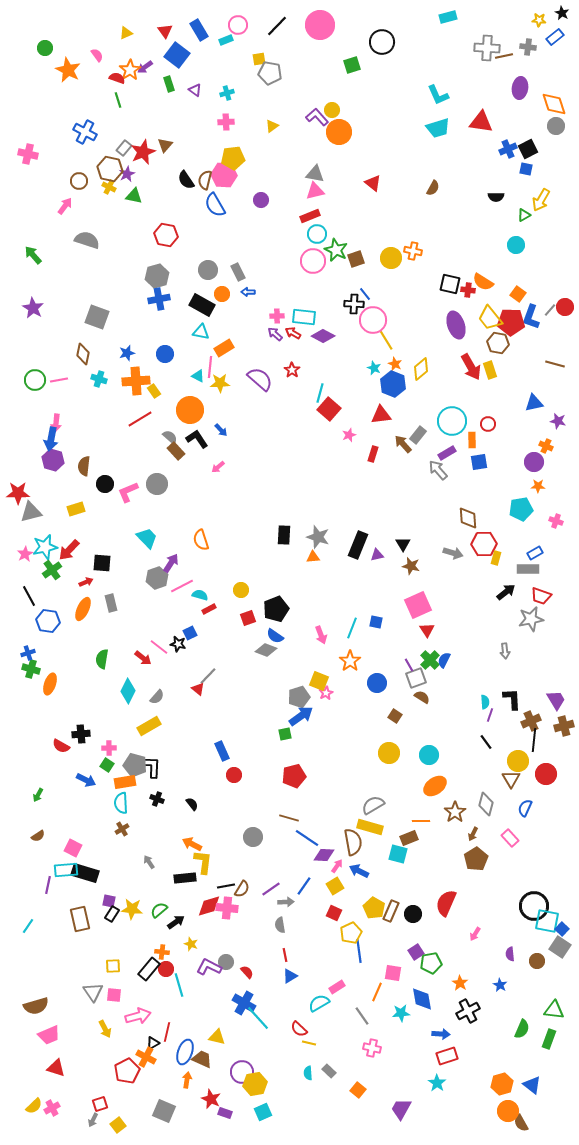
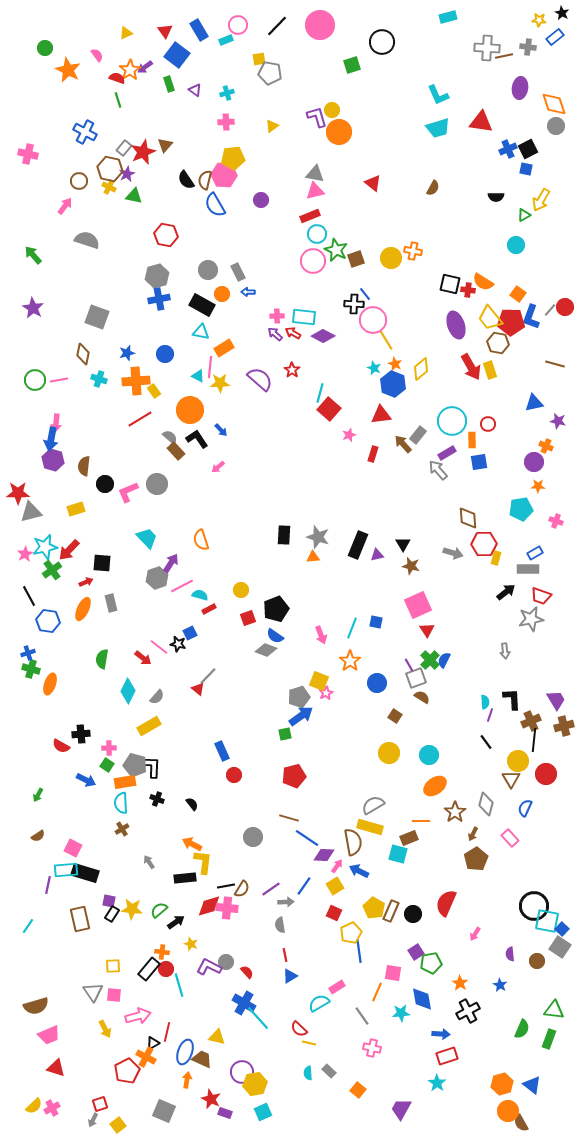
purple L-shape at (317, 117): rotated 25 degrees clockwise
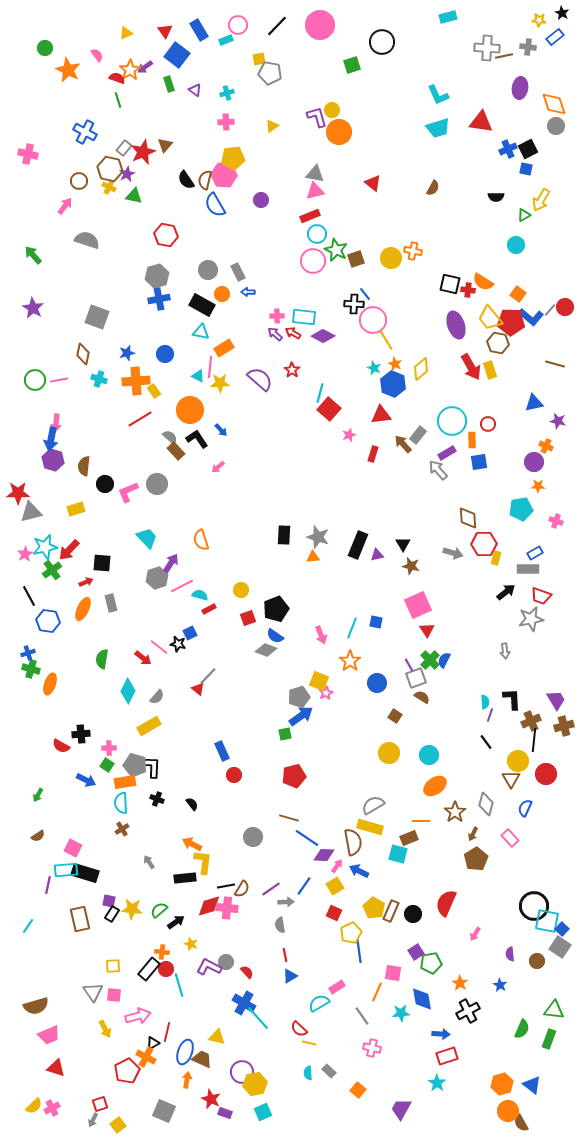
blue L-shape at (531, 317): rotated 70 degrees counterclockwise
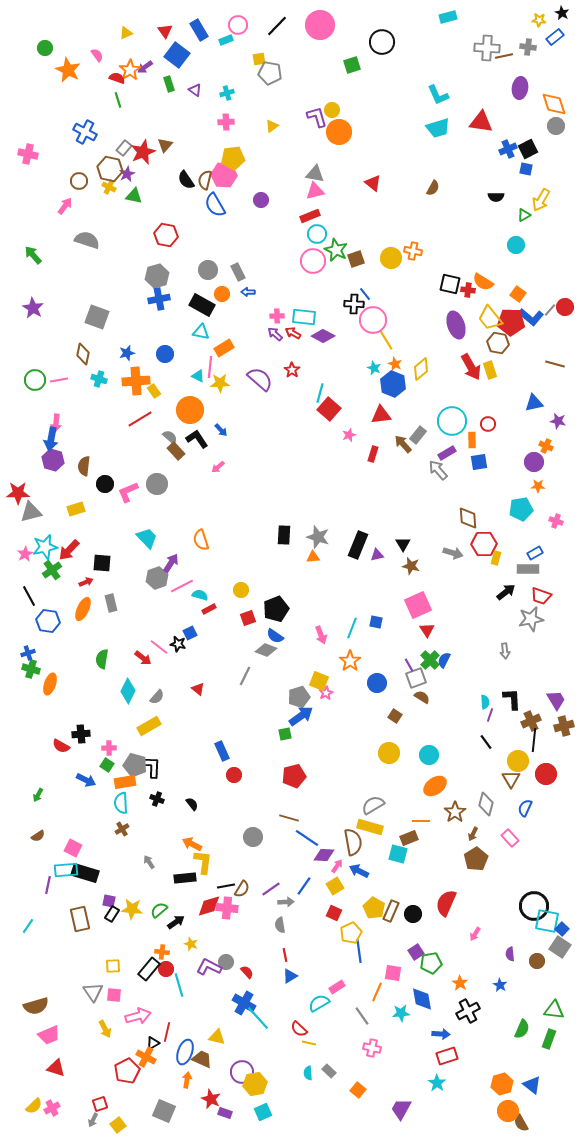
gray line at (208, 676): moved 37 px right; rotated 18 degrees counterclockwise
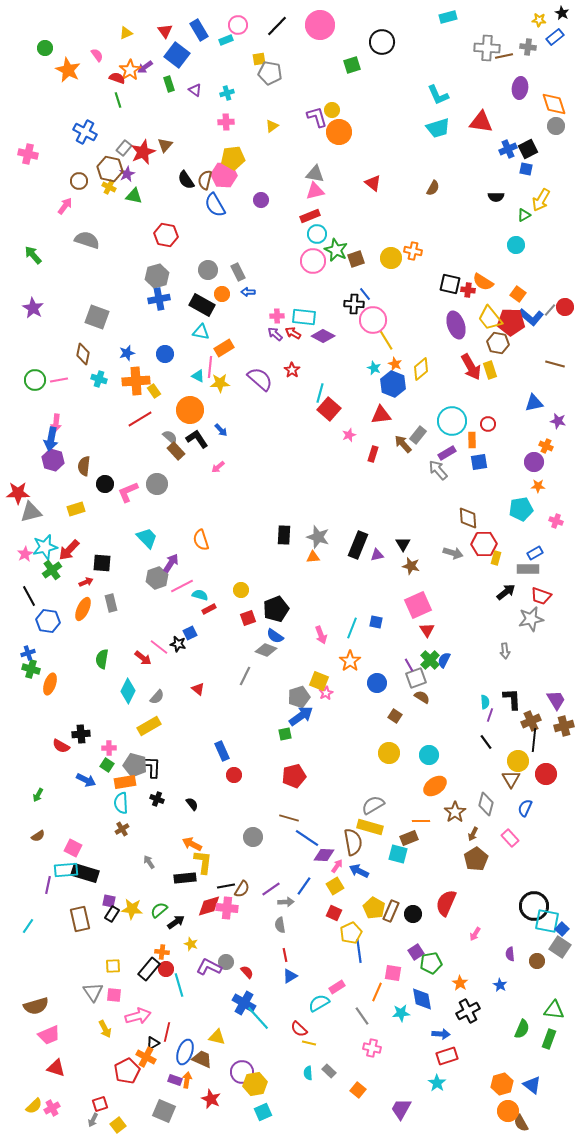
purple rectangle at (225, 1113): moved 50 px left, 33 px up
